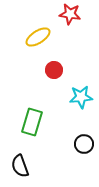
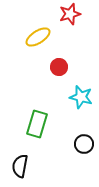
red star: rotated 25 degrees counterclockwise
red circle: moved 5 px right, 3 px up
cyan star: rotated 20 degrees clockwise
green rectangle: moved 5 px right, 2 px down
black semicircle: rotated 30 degrees clockwise
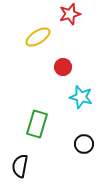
red circle: moved 4 px right
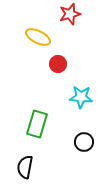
yellow ellipse: rotated 60 degrees clockwise
red circle: moved 5 px left, 3 px up
cyan star: rotated 10 degrees counterclockwise
black circle: moved 2 px up
black semicircle: moved 5 px right, 1 px down
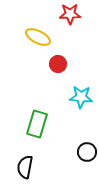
red star: rotated 15 degrees clockwise
black circle: moved 3 px right, 10 px down
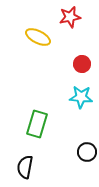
red star: moved 3 px down; rotated 10 degrees counterclockwise
red circle: moved 24 px right
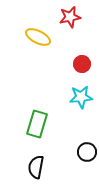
cyan star: rotated 10 degrees counterclockwise
black semicircle: moved 11 px right
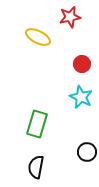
cyan star: rotated 30 degrees clockwise
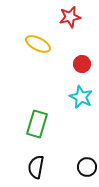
yellow ellipse: moved 7 px down
black circle: moved 15 px down
